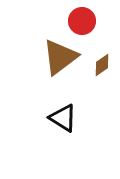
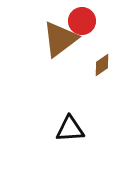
brown triangle: moved 18 px up
black triangle: moved 7 px right, 11 px down; rotated 36 degrees counterclockwise
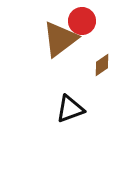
black triangle: moved 20 px up; rotated 16 degrees counterclockwise
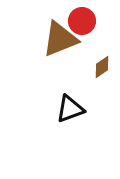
brown triangle: rotated 15 degrees clockwise
brown diamond: moved 2 px down
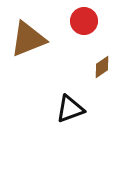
red circle: moved 2 px right
brown triangle: moved 32 px left
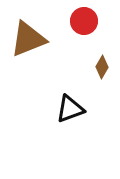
brown diamond: rotated 25 degrees counterclockwise
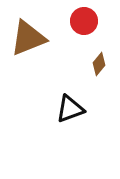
brown triangle: moved 1 px up
brown diamond: moved 3 px left, 3 px up; rotated 10 degrees clockwise
